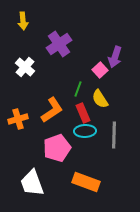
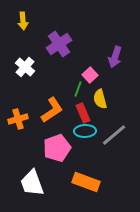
pink square: moved 10 px left, 5 px down
yellow semicircle: rotated 18 degrees clockwise
gray line: rotated 48 degrees clockwise
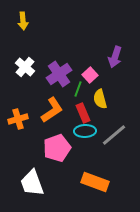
purple cross: moved 30 px down
orange rectangle: moved 9 px right
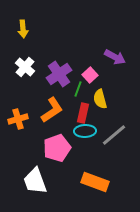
yellow arrow: moved 8 px down
purple arrow: rotated 80 degrees counterclockwise
red rectangle: rotated 36 degrees clockwise
white trapezoid: moved 3 px right, 2 px up
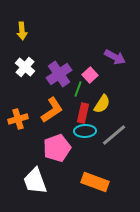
yellow arrow: moved 1 px left, 2 px down
yellow semicircle: moved 2 px right, 5 px down; rotated 132 degrees counterclockwise
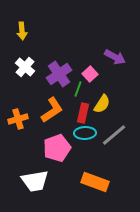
pink square: moved 1 px up
cyan ellipse: moved 2 px down
white trapezoid: rotated 80 degrees counterclockwise
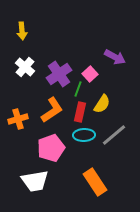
red rectangle: moved 3 px left, 1 px up
cyan ellipse: moved 1 px left, 2 px down
pink pentagon: moved 6 px left
orange rectangle: rotated 36 degrees clockwise
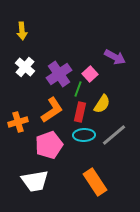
orange cross: moved 3 px down
pink pentagon: moved 2 px left, 3 px up
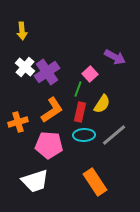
purple cross: moved 12 px left, 2 px up
pink pentagon: rotated 24 degrees clockwise
white trapezoid: rotated 8 degrees counterclockwise
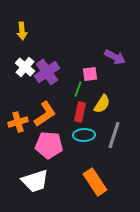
pink square: rotated 35 degrees clockwise
orange L-shape: moved 7 px left, 4 px down
gray line: rotated 32 degrees counterclockwise
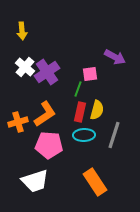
yellow semicircle: moved 5 px left, 6 px down; rotated 18 degrees counterclockwise
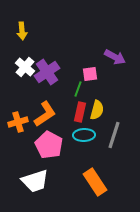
pink pentagon: rotated 24 degrees clockwise
